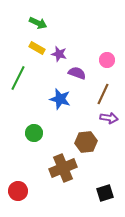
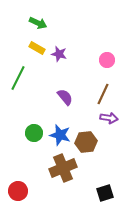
purple semicircle: moved 12 px left, 24 px down; rotated 30 degrees clockwise
blue star: moved 36 px down
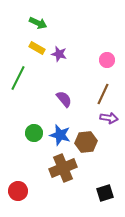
purple semicircle: moved 1 px left, 2 px down
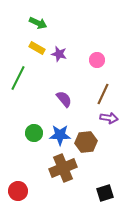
pink circle: moved 10 px left
blue star: rotated 15 degrees counterclockwise
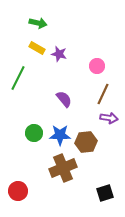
green arrow: rotated 12 degrees counterclockwise
pink circle: moved 6 px down
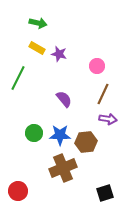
purple arrow: moved 1 px left, 1 px down
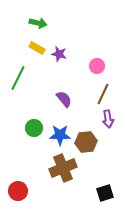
purple arrow: rotated 72 degrees clockwise
green circle: moved 5 px up
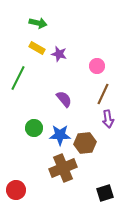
brown hexagon: moved 1 px left, 1 px down
red circle: moved 2 px left, 1 px up
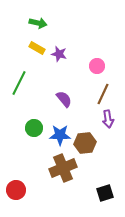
green line: moved 1 px right, 5 px down
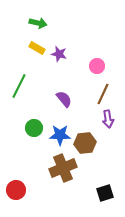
green line: moved 3 px down
